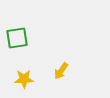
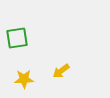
yellow arrow: rotated 18 degrees clockwise
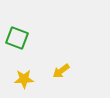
green square: rotated 30 degrees clockwise
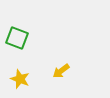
yellow star: moved 4 px left; rotated 24 degrees clockwise
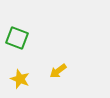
yellow arrow: moved 3 px left
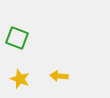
yellow arrow: moved 1 px right, 5 px down; rotated 42 degrees clockwise
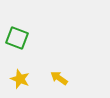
yellow arrow: moved 2 px down; rotated 30 degrees clockwise
